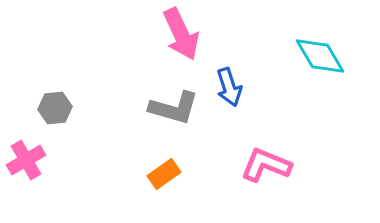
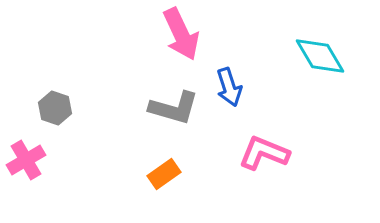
gray hexagon: rotated 24 degrees clockwise
pink L-shape: moved 2 px left, 12 px up
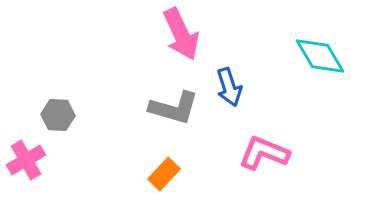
gray hexagon: moved 3 px right, 7 px down; rotated 16 degrees counterclockwise
orange rectangle: rotated 12 degrees counterclockwise
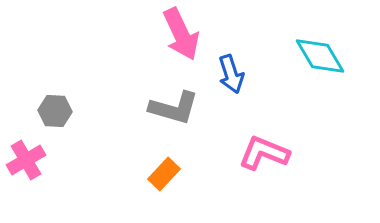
blue arrow: moved 2 px right, 13 px up
gray hexagon: moved 3 px left, 4 px up
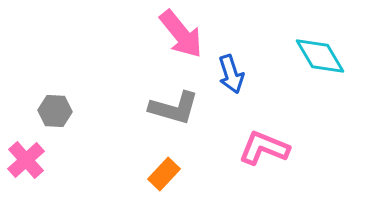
pink arrow: rotated 14 degrees counterclockwise
pink L-shape: moved 5 px up
pink cross: rotated 12 degrees counterclockwise
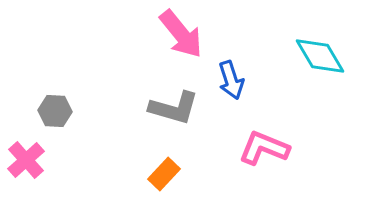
blue arrow: moved 6 px down
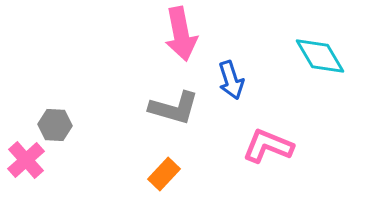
pink arrow: rotated 28 degrees clockwise
gray hexagon: moved 14 px down
pink L-shape: moved 4 px right, 2 px up
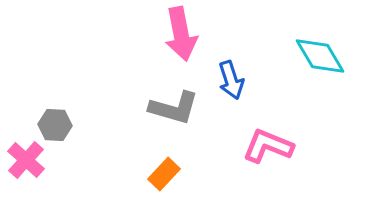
pink cross: rotated 6 degrees counterclockwise
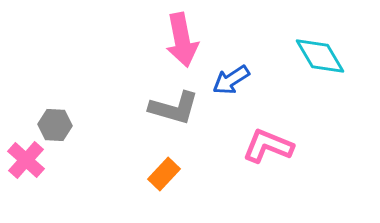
pink arrow: moved 1 px right, 6 px down
blue arrow: rotated 75 degrees clockwise
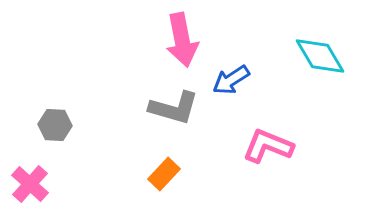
pink cross: moved 4 px right, 24 px down
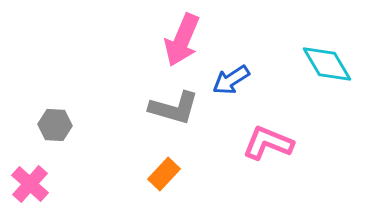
pink arrow: rotated 34 degrees clockwise
cyan diamond: moved 7 px right, 8 px down
pink L-shape: moved 3 px up
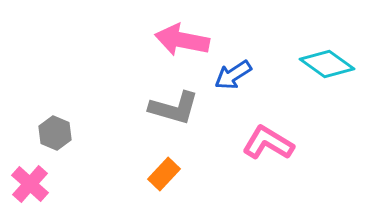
pink arrow: rotated 78 degrees clockwise
cyan diamond: rotated 24 degrees counterclockwise
blue arrow: moved 2 px right, 5 px up
gray hexagon: moved 8 px down; rotated 20 degrees clockwise
pink L-shape: rotated 9 degrees clockwise
